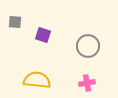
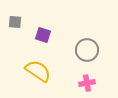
gray circle: moved 1 px left, 4 px down
yellow semicircle: moved 1 px right, 9 px up; rotated 28 degrees clockwise
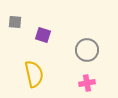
yellow semicircle: moved 4 px left, 3 px down; rotated 44 degrees clockwise
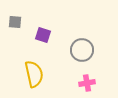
gray circle: moved 5 px left
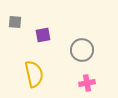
purple square: rotated 28 degrees counterclockwise
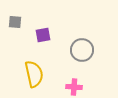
pink cross: moved 13 px left, 4 px down; rotated 14 degrees clockwise
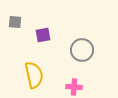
yellow semicircle: moved 1 px down
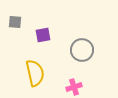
yellow semicircle: moved 1 px right, 2 px up
pink cross: rotated 21 degrees counterclockwise
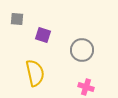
gray square: moved 2 px right, 3 px up
purple square: rotated 28 degrees clockwise
pink cross: moved 12 px right; rotated 35 degrees clockwise
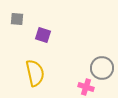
gray circle: moved 20 px right, 18 px down
